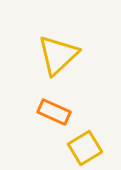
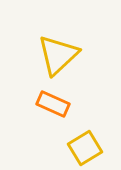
orange rectangle: moved 1 px left, 8 px up
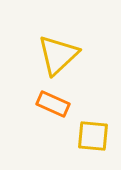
yellow square: moved 8 px right, 12 px up; rotated 36 degrees clockwise
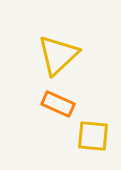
orange rectangle: moved 5 px right
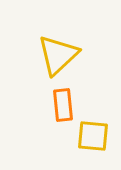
orange rectangle: moved 5 px right, 1 px down; rotated 60 degrees clockwise
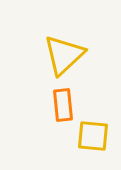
yellow triangle: moved 6 px right
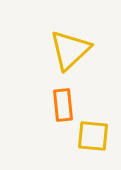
yellow triangle: moved 6 px right, 5 px up
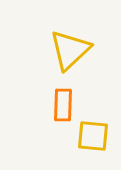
orange rectangle: rotated 8 degrees clockwise
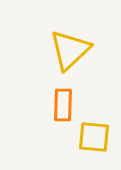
yellow square: moved 1 px right, 1 px down
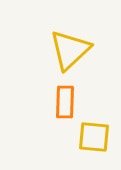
orange rectangle: moved 2 px right, 3 px up
